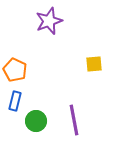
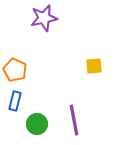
purple star: moved 5 px left, 3 px up; rotated 8 degrees clockwise
yellow square: moved 2 px down
green circle: moved 1 px right, 3 px down
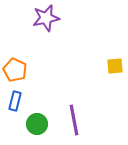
purple star: moved 2 px right
yellow square: moved 21 px right
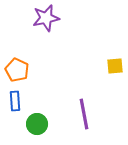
orange pentagon: moved 2 px right
blue rectangle: rotated 18 degrees counterclockwise
purple line: moved 10 px right, 6 px up
